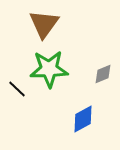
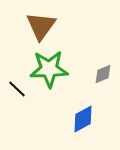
brown triangle: moved 3 px left, 2 px down
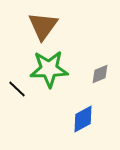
brown triangle: moved 2 px right
gray diamond: moved 3 px left
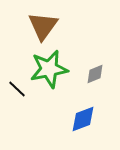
green star: rotated 9 degrees counterclockwise
gray diamond: moved 5 px left
blue diamond: rotated 8 degrees clockwise
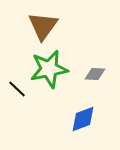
gray diamond: rotated 25 degrees clockwise
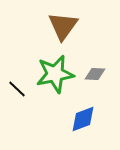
brown triangle: moved 20 px right
green star: moved 6 px right, 5 px down
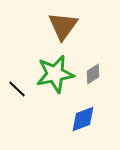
gray diamond: moved 2 px left; rotated 35 degrees counterclockwise
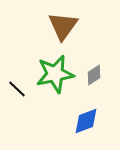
gray diamond: moved 1 px right, 1 px down
blue diamond: moved 3 px right, 2 px down
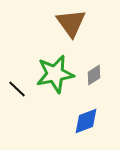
brown triangle: moved 8 px right, 3 px up; rotated 12 degrees counterclockwise
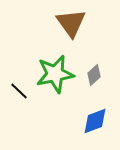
gray diamond: rotated 10 degrees counterclockwise
black line: moved 2 px right, 2 px down
blue diamond: moved 9 px right
